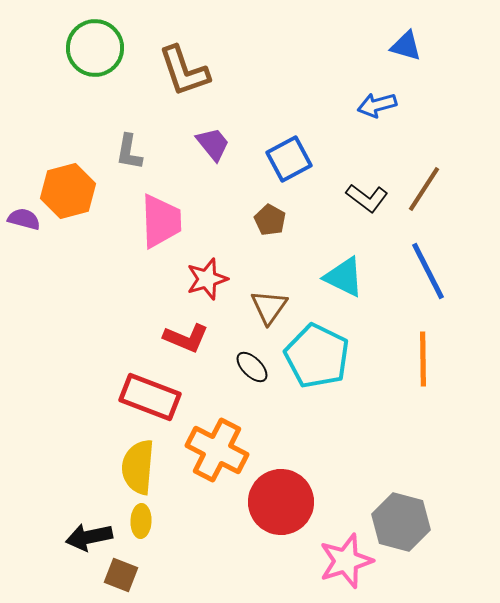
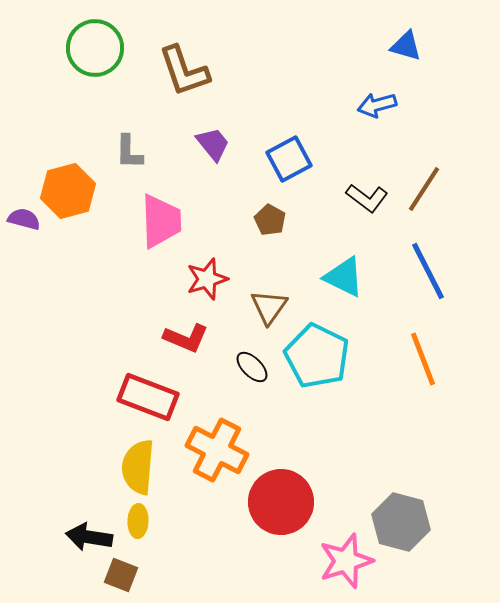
gray L-shape: rotated 9 degrees counterclockwise
orange line: rotated 20 degrees counterclockwise
red rectangle: moved 2 px left
yellow ellipse: moved 3 px left
black arrow: rotated 21 degrees clockwise
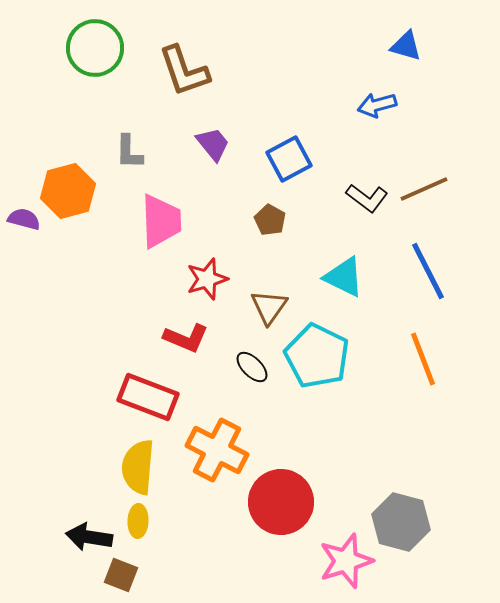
brown line: rotated 33 degrees clockwise
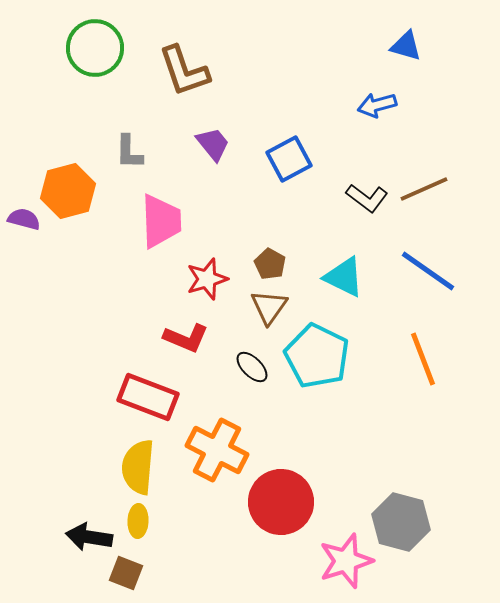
brown pentagon: moved 44 px down
blue line: rotated 28 degrees counterclockwise
brown square: moved 5 px right, 2 px up
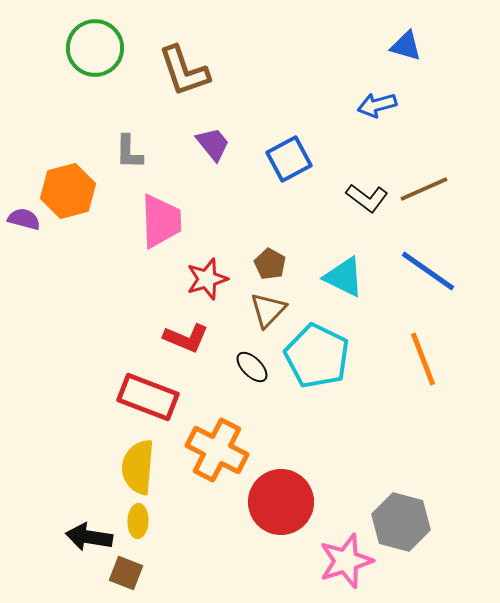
brown triangle: moved 1 px left, 3 px down; rotated 9 degrees clockwise
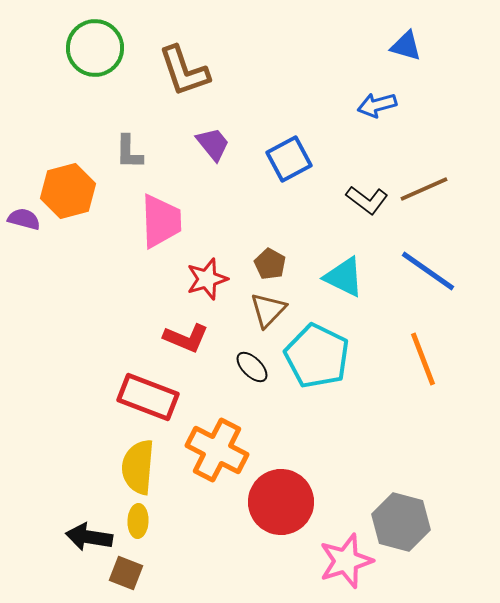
black L-shape: moved 2 px down
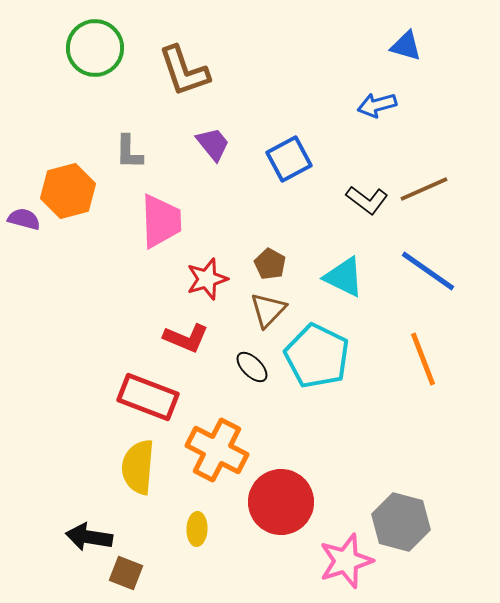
yellow ellipse: moved 59 px right, 8 px down
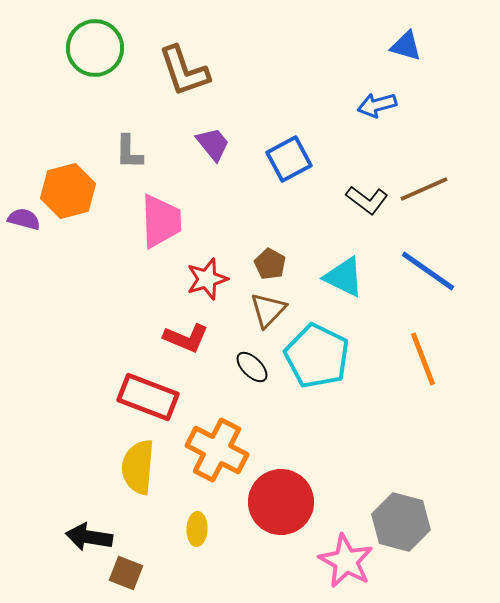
pink star: rotated 26 degrees counterclockwise
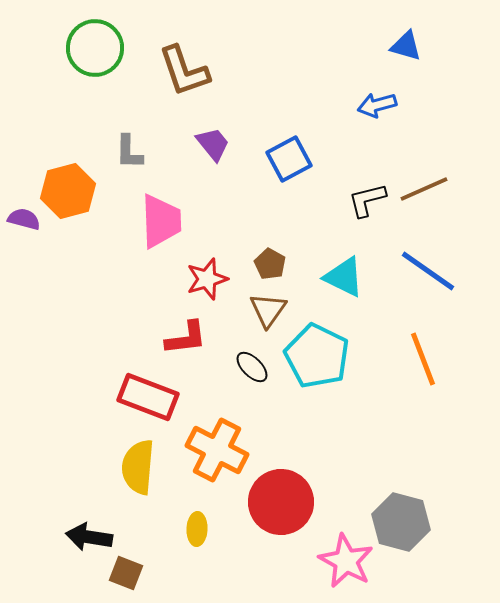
black L-shape: rotated 129 degrees clockwise
brown triangle: rotated 9 degrees counterclockwise
red L-shape: rotated 30 degrees counterclockwise
